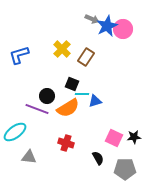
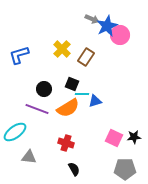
pink circle: moved 3 px left, 6 px down
black circle: moved 3 px left, 7 px up
black semicircle: moved 24 px left, 11 px down
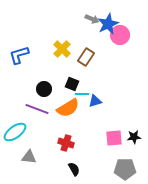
blue star: moved 1 px right, 2 px up
pink square: rotated 30 degrees counterclockwise
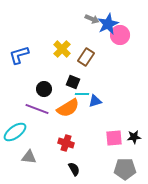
black square: moved 1 px right, 2 px up
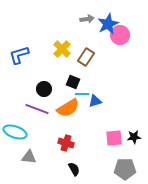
gray arrow: moved 5 px left; rotated 32 degrees counterclockwise
cyan ellipse: rotated 55 degrees clockwise
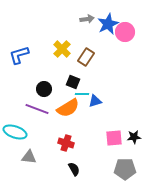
pink circle: moved 5 px right, 3 px up
